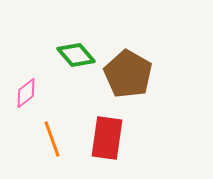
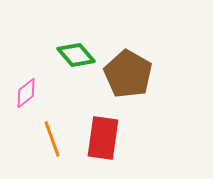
red rectangle: moved 4 px left
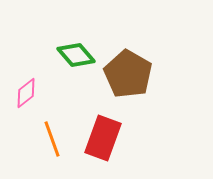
red rectangle: rotated 12 degrees clockwise
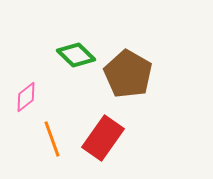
green diamond: rotated 6 degrees counterclockwise
pink diamond: moved 4 px down
red rectangle: rotated 15 degrees clockwise
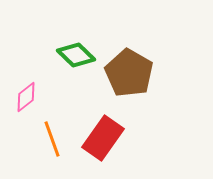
brown pentagon: moved 1 px right, 1 px up
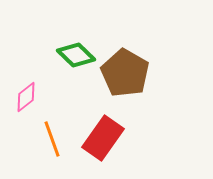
brown pentagon: moved 4 px left
